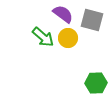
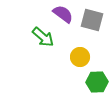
yellow circle: moved 12 px right, 19 px down
green hexagon: moved 1 px right, 1 px up
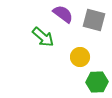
gray square: moved 2 px right
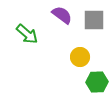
purple semicircle: moved 1 px left, 1 px down
gray square: rotated 15 degrees counterclockwise
green arrow: moved 16 px left, 3 px up
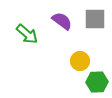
purple semicircle: moved 6 px down
gray square: moved 1 px right, 1 px up
yellow circle: moved 4 px down
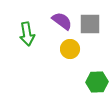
gray square: moved 5 px left, 5 px down
green arrow: rotated 40 degrees clockwise
yellow circle: moved 10 px left, 12 px up
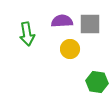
purple semicircle: rotated 40 degrees counterclockwise
green hexagon: rotated 10 degrees clockwise
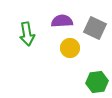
gray square: moved 5 px right, 4 px down; rotated 25 degrees clockwise
yellow circle: moved 1 px up
green hexagon: rotated 15 degrees counterclockwise
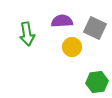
yellow circle: moved 2 px right, 1 px up
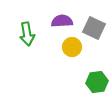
gray square: moved 1 px left
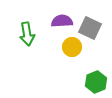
gray square: moved 4 px left
green hexagon: moved 1 px left; rotated 15 degrees counterclockwise
